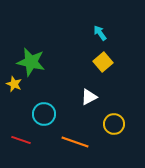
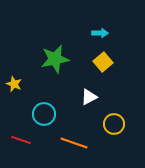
cyan arrow: rotated 126 degrees clockwise
green star: moved 24 px right, 3 px up; rotated 24 degrees counterclockwise
orange line: moved 1 px left, 1 px down
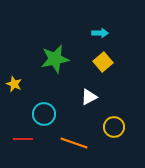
yellow circle: moved 3 px down
red line: moved 2 px right, 1 px up; rotated 18 degrees counterclockwise
